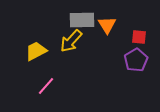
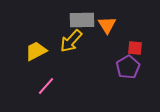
red square: moved 4 px left, 11 px down
purple pentagon: moved 8 px left, 7 px down
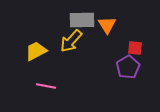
pink line: rotated 60 degrees clockwise
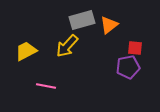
gray rectangle: rotated 15 degrees counterclockwise
orange triangle: moved 2 px right; rotated 24 degrees clockwise
yellow arrow: moved 4 px left, 5 px down
yellow trapezoid: moved 10 px left
purple pentagon: rotated 20 degrees clockwise
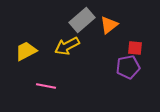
gray rectangle: rotated 25 degrees counterclockwise
yellow arrow: rotated 20 degrees clockwise
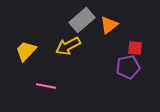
yellow arrow: moved 1 px right
yellow trapezoid: rotated 20 degrees counterclockwise
